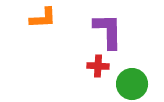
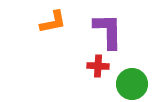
orange L-shape: moved 10 px right, 4 px down; rotated 8 degrees counterclockwise
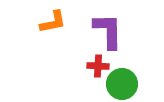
green circle: moved 10 px left
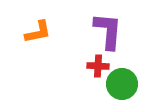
orange L-shape: moved 15 px left, 10 px down
purple L-shape: rotated 6 degrees clockwise
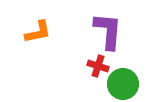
red cross: rotated 15 degrees clockwise
green circle: moved 1 px right
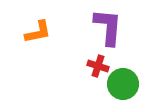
purple L-shape: moved 4 px up
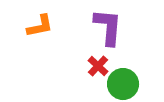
orange L-shape: moved 2 px right, 6 px up
red cross: rotated 25 degrees clockwise
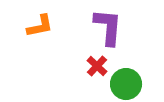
red cross: moved 1 px left
green circle: moved 3 px right
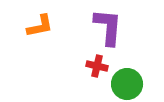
red cross: rotated 30 degrees counterclockwise
green circle: moved 1 px right
